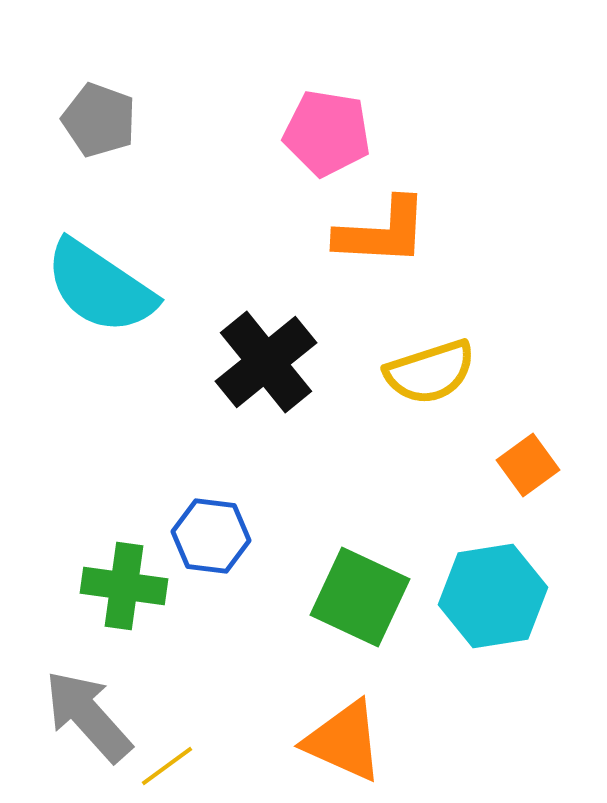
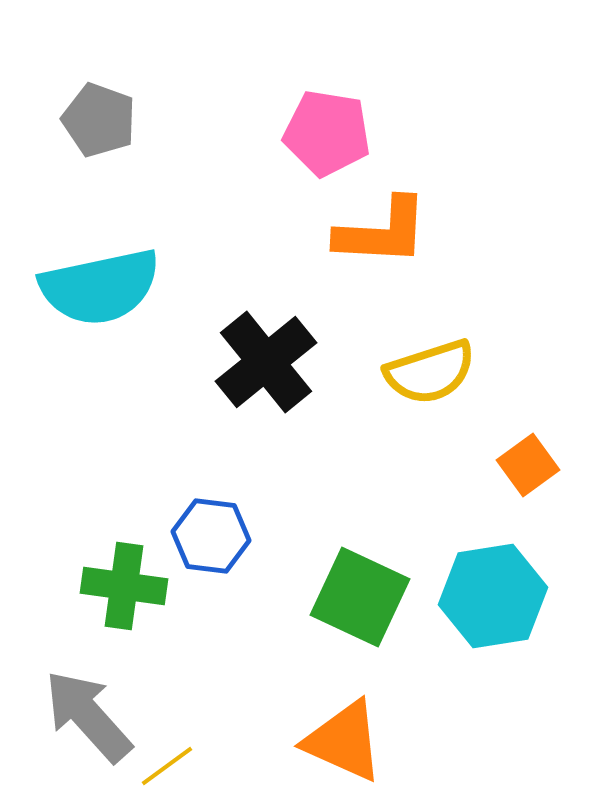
cyan semicircle: rotated 46 degrees counterclockwise
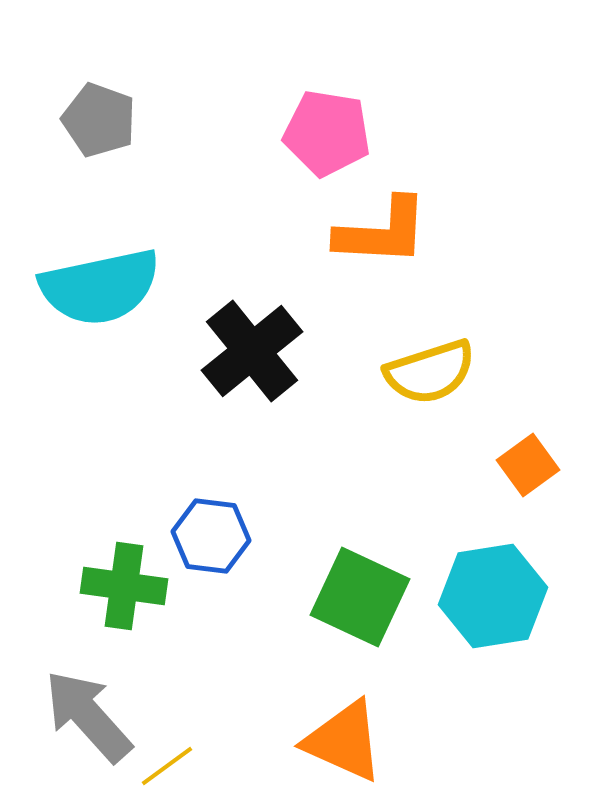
black cross: moved 14 px left, 11 px up
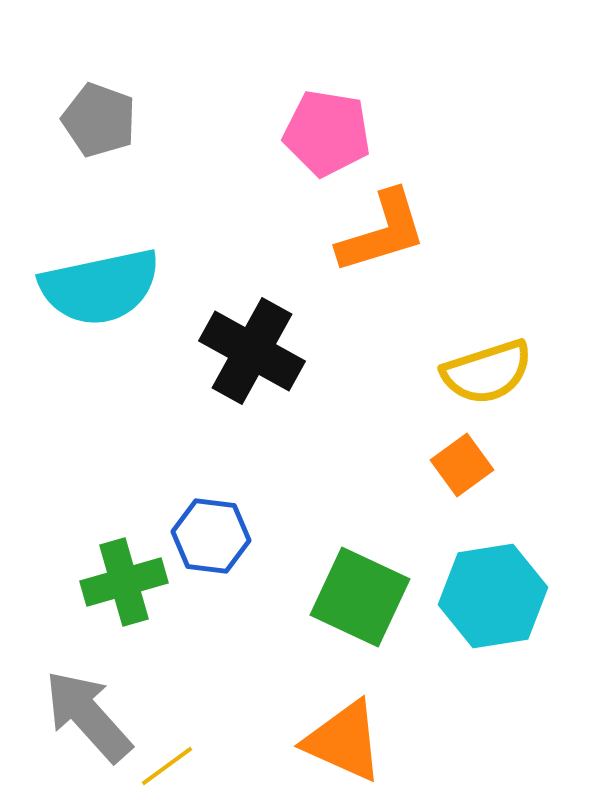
orange L-shape: rotated 20 degrees counterclockwise
black cross: rotated 22 degrees counterclockwise
yellow semicircle: moved 57 px right
orange square: moved 66 px left
green cross: moved 4 px up; rotated 24 degrees counterclockwise
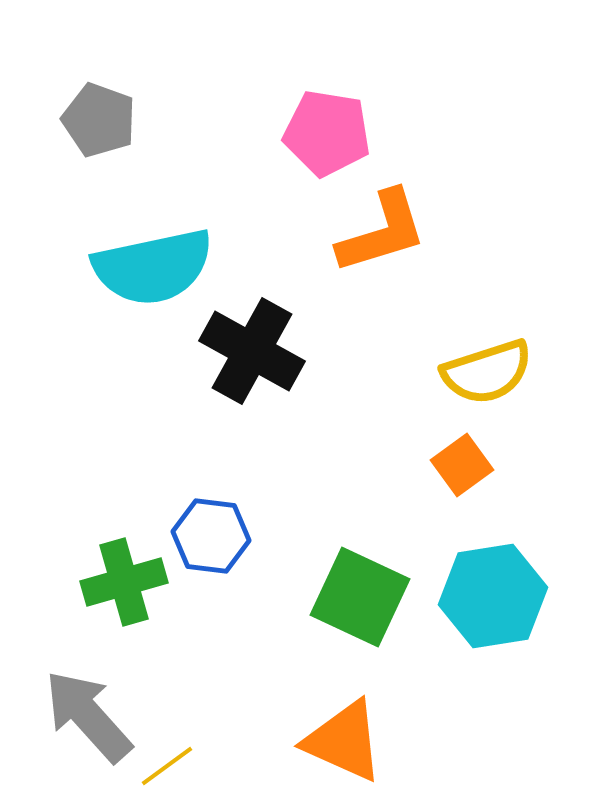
cyan semicircle: moved 53 px right, 20 px up
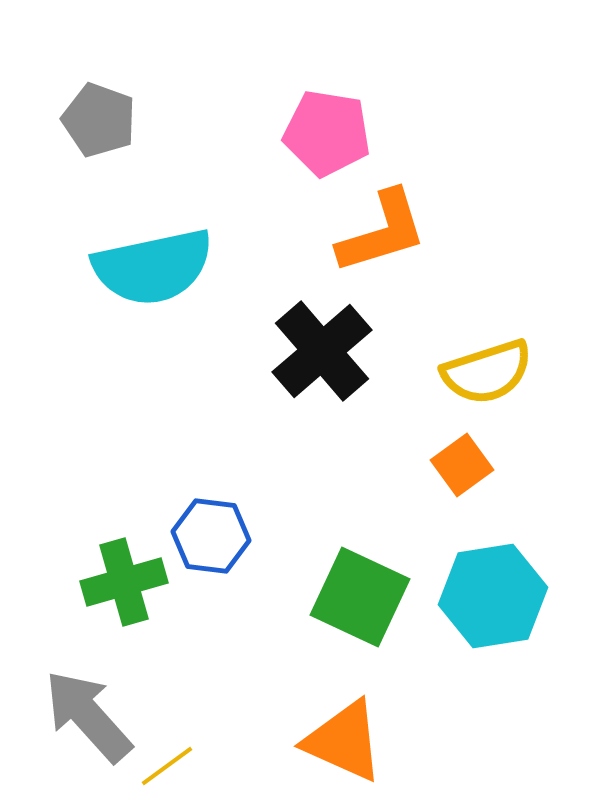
black cross: moved 70 px right; rotated 20 degrees clockwise
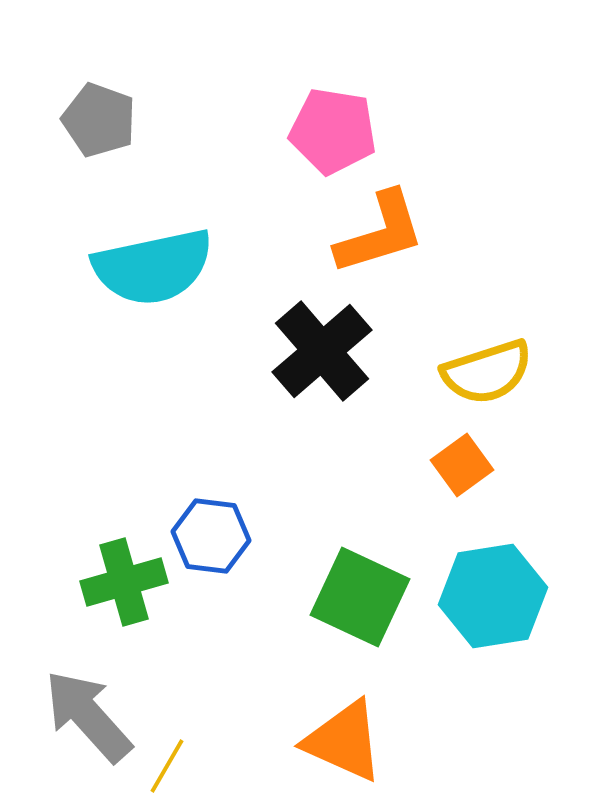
pink pentagon: moved 6 px right, 2 px up
orange L-shape: moved 2 px left, 1 px down
yellow line: rotated 24 degrees counterclockwise
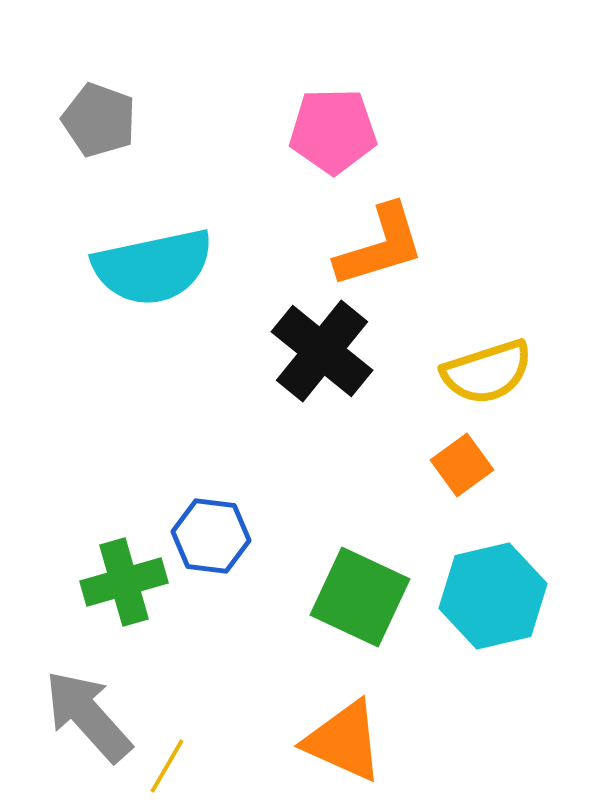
pink pentagon: rotated 10 degrees counterclockwise
orange L-shape: moved 13 px down
black cross: rotated 10 degrees counterclockwise
cyan hexagon: rotated 4 degrees counterclockwise
